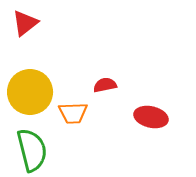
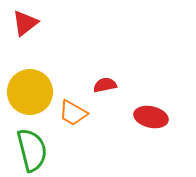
orange trapezoid: rotated 32 degrees clockwise
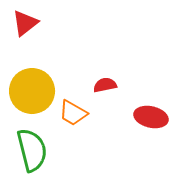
yellow circle: moved 2 px right, 1 px up
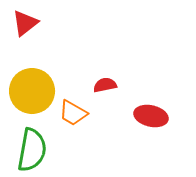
red ellipse: moved 1 px up
green semicircle: rotated 24 degrees clockwise
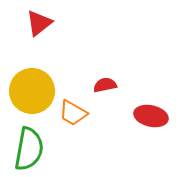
red triangle: moved 14 px right
green semicircle: moved 3 px left, 1 px up
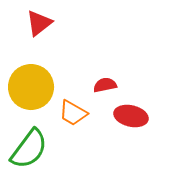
yellow circle: moved 1 px left, 4 px up
red ellipse: moved 20 px left
green semicircle: rotated 27 degrees clockwise
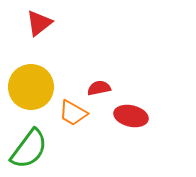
red semicircle: moved 6 px left, 3 px down
